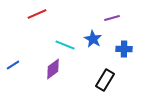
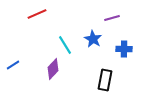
cyan line: rotated 36 degrees clockwise
purple diamond: rotated 10 degrees counterclockwise
black rectangle: rotated 20 degrees counterclockwise
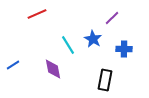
purple line: rotated 28 degrees counterclockwise
cyan line: moved 3 px right
purple diamond: rotated 55 degrees counterclockwise
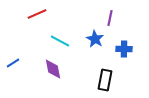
purple line: moved 2 px left; rotated 35 degrees counterclockwise
blue star: moved 2 px right
cyan line: moved 8 px left, 4 px up; rotated 30 degrees counterclockwise
blue line: moved 2 px up
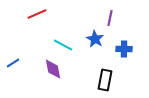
cyan line: moved 3 px right, 4 px down
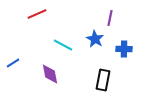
purple diamond: moved 3 px left, 5 px down
black rectangle: moved 2 px left
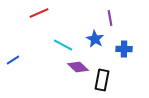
red line: moved 2 px right, 1 px up
purple line: rotated 21 degrees counterclockwise
blue line: moved 3 px up
purple diamond: moved 28 px right, 7 px up; rotated 35 degrees counterclockwise
black rectangle: moved 1 px left
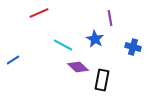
blue cross: moved 9 px right, 2 px up; rotated 14 degrees clockwise
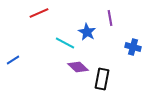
blue star: moved 8 px left, 7 px up
cyan line: moved 2 px right, 2 px up
black rectangle: moved 1 px up
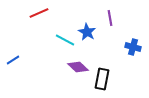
cyan line: moved 3 px up
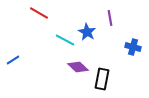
red line: rotated 54 degrees clockwise
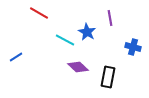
blue line: moved 3 px right, 3 px up
black rectangle: moved 6 px right, 2 px up
